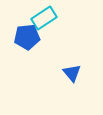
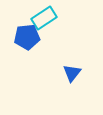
blue triangle: rotated 18 degrees clockwise
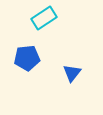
blue pentagon: moved 21 px down
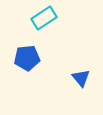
blue triangle: moved 9 px right, 5 px down; rotated 18 degrees counterclockwise
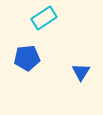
blue triangle: moved 6 px up; rotated 12 degrees clockwise
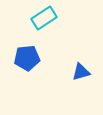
blue triangle: rotated 42 degrees clockwise
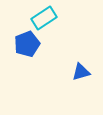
blue pentagon: moved 14 px up; rotated 15 degrees counterclockwise
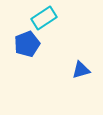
blue triangle: moved 2 px up
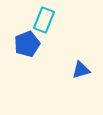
cyan rectangle: moved 2 px down; rotated 35 degrees counterclockwise
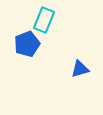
blue triangle: moved 1 px left, 1 px up
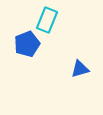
cyan rectangle: moved 3 px right
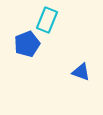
blue triangle: moved 1 px right, 3 px down; rotated 36 degrees clockwise
